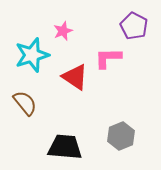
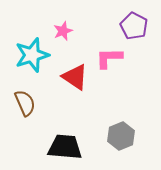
pink L-shape: moved 1 px right
brown semicircle: rotated 16 degrees clockwise
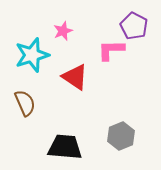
pink L-shape: moved 2 px right, 8 px up
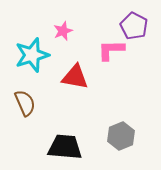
red triangle: rotated 24 degrees counterclockwise
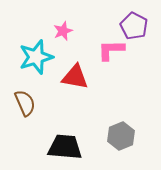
cyan star: moved 4 px right, 2 px down
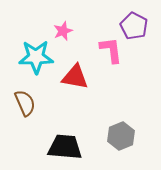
pink L-shape: rotated 84 degrees clockwise
cyan star: rotated 16 degrees clockwise
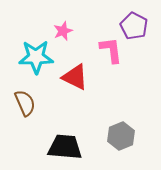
red triangle: rotated 16 degrees clockwise
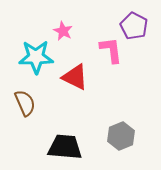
pink star: rotated 24 degrees counterclockwise
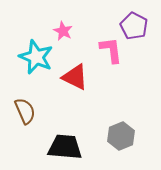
cyan star: rotated 24 degrees clockwise
brown semicircle: moved 8 px down
